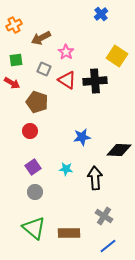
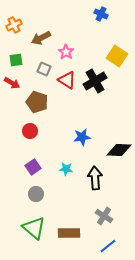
blue cross: rotated 24 degrees counterclockwise
black cross: rotated 25 degrees counterclockwise
gray circle: moved 1 px right, 2 px down
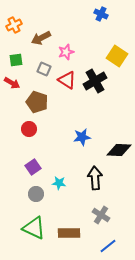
pink star: rotated 21 degrees clockwise
red circle: moved 1 px left, 2 px up
cyan star: moved 7 px left, 14 px down
gray cross: moved 3 px left, 1 px up
green triangle: rotated 15 degrees counterclockwise
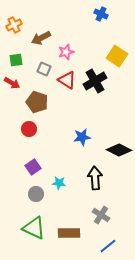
black diamond: rotated 25 degrees clockwise
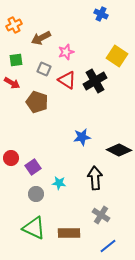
red circle: moved 18 px left, 29 px down
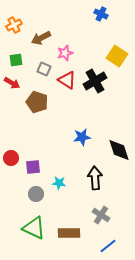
pink star: moved 1 px left, 1 px down
black diamond: rotated 45 degrees clockwise
purple square: rotated 28 degrees clockwise
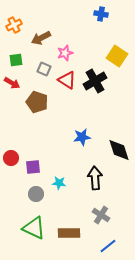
blue cross: rotated 16 degrees counterclockwise
